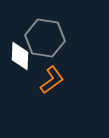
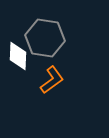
white diamond: moved 2 px left
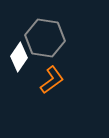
white diamond: moved 1 px right, 1 px down; rotated 32 degrees clockwise
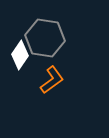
white diamond: moved 1 px right, 2 px up
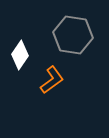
gray hexagon: moved 28 px right, 3 px up
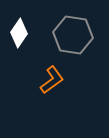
white diamond: moved 1 px left, 22 px up
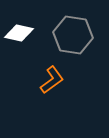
white diamond: rotated 68 degrees clockwise
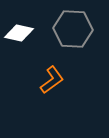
gray hexagon: moved 6 px up; rotated 6 degrees counterclockwise
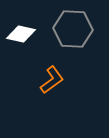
white diamond: moved 2 px right, 1 px down
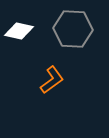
white diamond: moved 2 px left, 3 px up
